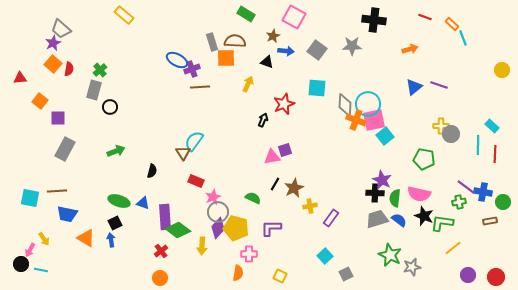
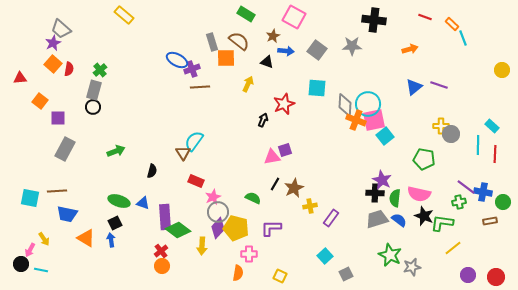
brown semicircle at (235, 41): moved 4 px right; rotated 35 degrees clockwise
black circle at (110, 107): moved 17 px left
orange circle at (160, 278): moved 2 px right, 12 px up
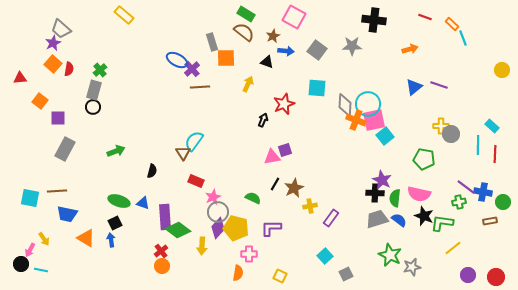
brown semicircle at (239, 41): moved 5 px right, 9 px up
purple cross at (192, 69): rotated 21 degrees counterclockwise
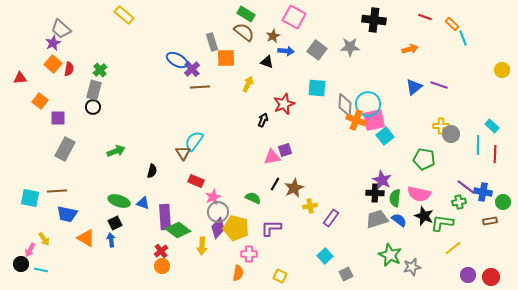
gray star at (352, 46): moved 2 px left, 1 px down
red circle at (496, 277): moved 5 px left
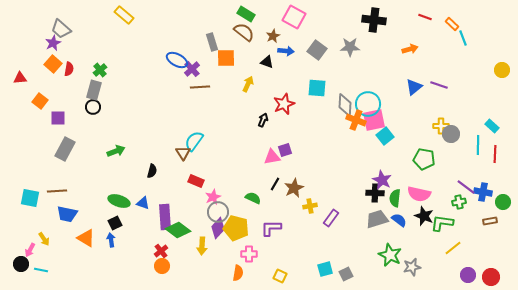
cyan square at (325, 256): moved 13 px down; rotated 28 degrees clockwise
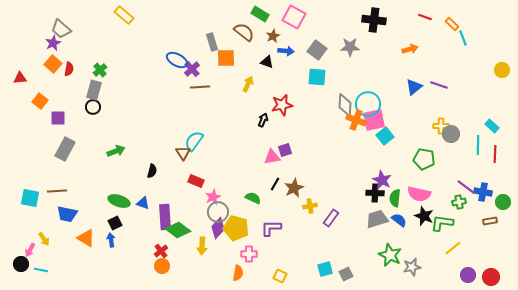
green rectangle at (246, 14): moved 14 px right
cyan square at (317, 88): moved 11 px up
red star at (284, 104): moved 2 px left, 1 px down; rotated 10 degrees clockwise
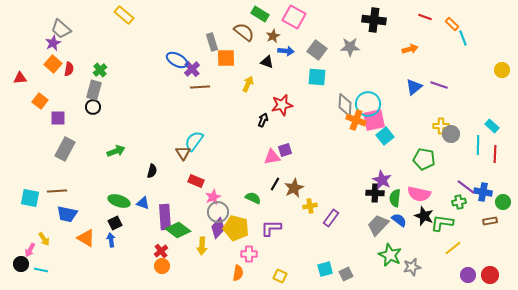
gray trapezoid at (377, 219): moved 1 px right, 6 px down; rotated 30 degrees counterclockwise
red circle at (491, 277): moved 1 px left, 2 px up
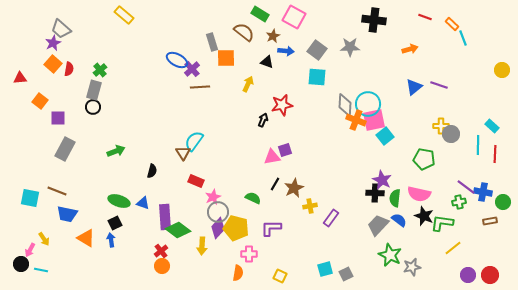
brown line at (57, 191): rotated 24 degrees clockwise
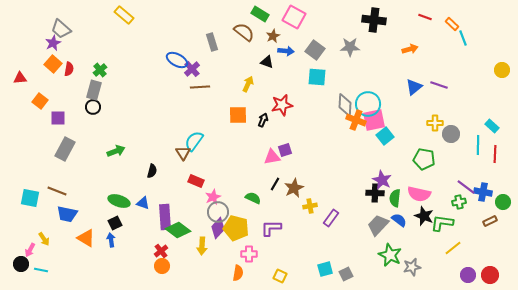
gray square at (317, 50): moved 2 px left
orange square at (226, 58): moved 12 px right, 57 px down
yellow cross at (441, 126): moved 6 px left, 3 px up
brown rectangle at (490, 221): rotated 16 degrees counterclockwise
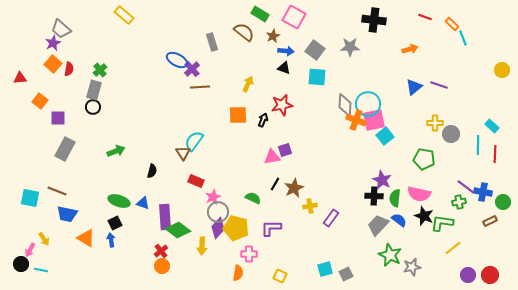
black triangle at (267, 62): moved 17 px right, 6 px down
black cross at (375, 193): moved 1 px left, 3 px down
